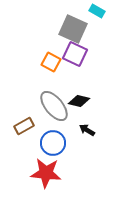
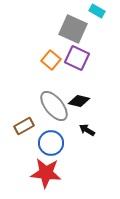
purple square: moved 2 px right, 4 px down
orange square: moved 2 px up; rotated 12 degrees clockwise
blue circle: moved 2 px left
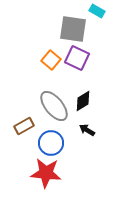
gray square: rotated 16 degrees counterclockwise
black diamond: moved 4 px right; rotated 45 degrees counterclockwise
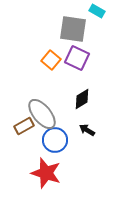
black diamond: moved 1 px left, 2 px up
gray ellipse: moved 12 px left, 8 px down
blue circle: moved 4 px right, 3 px up
red star: rotated 12 degrees clockwise
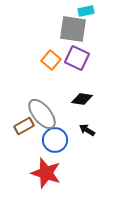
cyan rectangle: moved 11 px left; rotated 42 degrees counterclockwise
black diamond: rotated 40 degrees clockwise
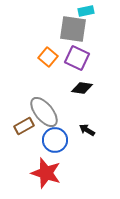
orange square: moved 3 px left, 3 px up
black diamond: moved 11 px up
gray ellipse: moved 2 px right, 2 px up
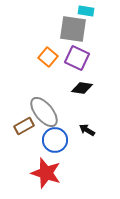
cyan rectangle: rotated 21 degrees clockwise
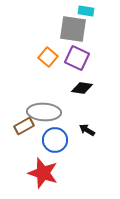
gray ellipse: rotated 48 degrees counterclockwise
red star: moved 3 px left
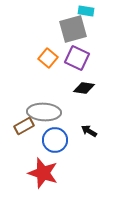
gray square: rotated 24 degrees counterclockwise
orange square: moved 1 px down
black diamond: moved 2 px right
black arrow: moved 2 px right, 1 px down
